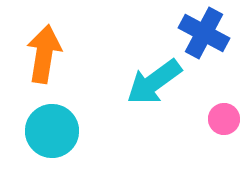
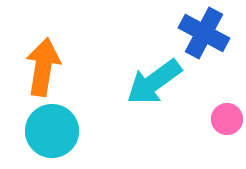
orange arrow: moved 1 px left, 13 px down
pink circle: moved 3 px right
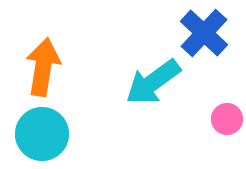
blue cross: rotated 15 degrees clockwise
cyan arrow: moved 1 px left
cyan circle: moved 10 px left, 3 px down
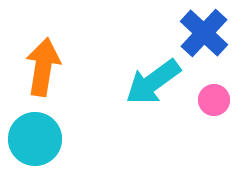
pink circle: moved 13 px left, 19 px up
cyan circle: moved 7 px left, 5 px down
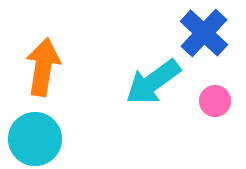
pink circle: moved 1 px right, 1 px down
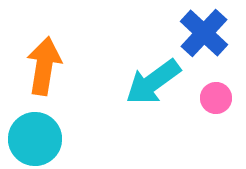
orange arrow: moved 1 px right, 1 px up
pink circle: moved 1 px right, 3 px up
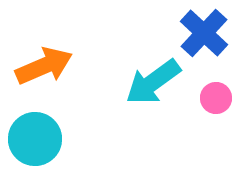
orange arrow: rotated 58 degrees clockwise
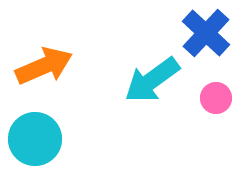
blue cross: moved 2 px right
cyan arrow: moved 1 px left, 2 px up
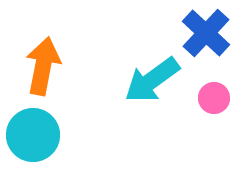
orange arrow: moved 1 px left; rotated 56 degrees counterclockwise
pink circle: moved 2 px left
cyan circle: moved 2 px left, 4 px up
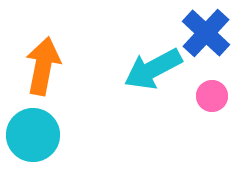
cyan arrow: moved 1 px right, 11 px up; rotated 8 degrees clockwise
pink circle: moved 2 px left, 2 px up
